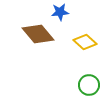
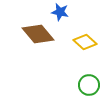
blue star: rotated 18 degrees clockwise
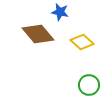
yellow diamond: moved 3 px left
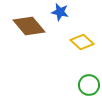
brown diamond: moved 9 px left, 8 px up
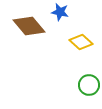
yellow diamond: moved 1 px left
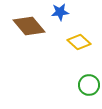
blue star: rotated 18 degrees counterclockwise
yellow diamond: moved 2 px left
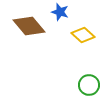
blue star: rotated 24 degrees clockwise
yellow diamond: moved 4 px right, 7 px up
